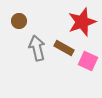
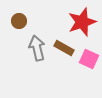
pink square: moved 1 px right, 2 px up
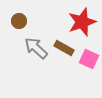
gray arrow: moved 1 px left; rotated 35 degrees counterclockwise
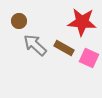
red star: rotated 24 degrees clockwise
gray arrow: moved 1 px left, 3 px up
pink square: moved 1 px up
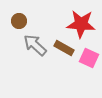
red star: moved 1 px left, 2 px down
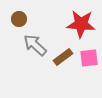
brown circle: moved 2 px up
brown rectangle: moved 1 px left, 9 px down; rotated 66 degrees counterclockwise
pink square: rotated 30 degrees counterclockwise
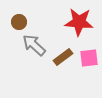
brown circle: moved 3 px down
red star: moved 2 px left, 2 px up
gray arrow: moved 1 px left
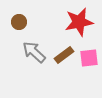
red star: rotated 16 degrees counterclockwise
gray arrow: moved 7 px down
brown rectangle: moved 1 px right, 2 px up
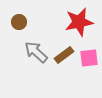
gray arrow: moved 2 px right
